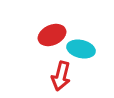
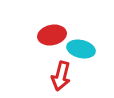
red ellipse: rotated 12 degrees clockwise
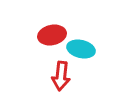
red arrow: rotated 8 degrees counterclockwise
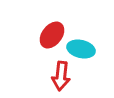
red ellipse: rotated 40 degrees counterclockwise
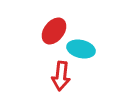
red ellipse: moved 2 px right, 4 px up
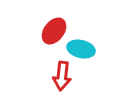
red arrow: moved 1 px right
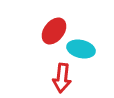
red arrow: moved 2 px down
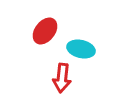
red ellipse: moved 9 px left
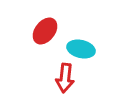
red arrow: moved 3 px right
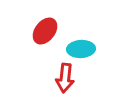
cyan ellipse: rotated 16 degrees counterclockwise
